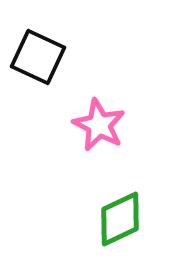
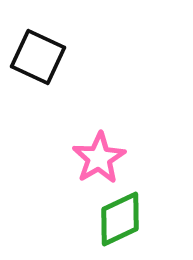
pink star: moved 33 px down; rotated 14 degrees clockwise
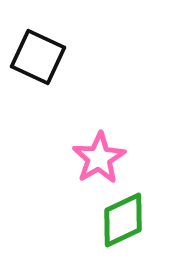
green diamond: moved 3 px right, 1 px down
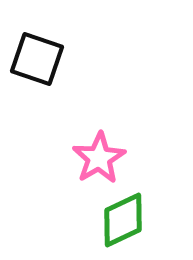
black square: moved 1 px left, 2 px down; rotated 6 degrees counterclockwise
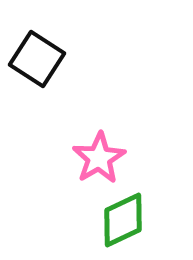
black square: rotated 14 degrees clockwise
